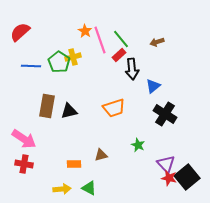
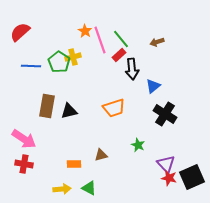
black square: moved 5 px right; rotated 15 degrees clockwise
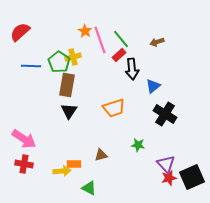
brown rectangle: moved 20 px right, 21 px up
black triangle: rotated 42 degrees counterclockwise
green star: rotated 16 degrees counterclockwise
red star: rotated 28 degrees counterclockwise
yellow arrow: moved 18 px up
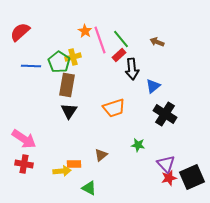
brown arrow: rotated 40 degrees clockwise
brown triangle: rotated 24 degrees counterclockwise
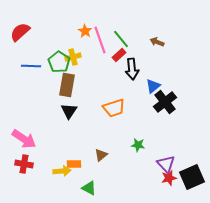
black cross: moved 12 px up; rotated 20 degrees clockwise
